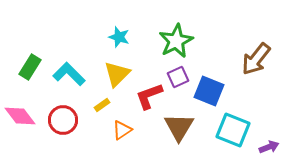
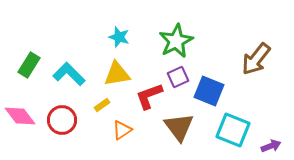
green rectangle: moved 1 px left, 2 px up
yellow triangle: rotated 36 degrees clockwise
red circle: moved 1 px left
brown triangle: rotated 8 degrees counterclockwise
purple arrow: moved 2 px right, 1 px up
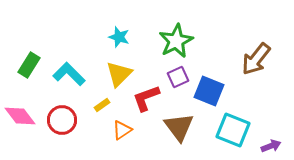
yellow triangle: moved 2 px right; rotated 36 degrees counterclockwise
red L-shape: moved 3 px left, 2 px down
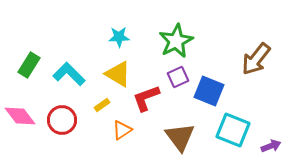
cyan star: rotated 20 degrees counterclockwise
yellow triangle: moved 1 px left; rotated 44 degrees counterclockwise
brown triangle: moved 1 px right, 10 px down
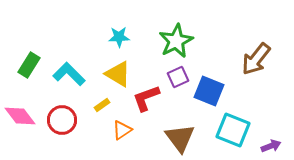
brown triangle: moved 1 px down
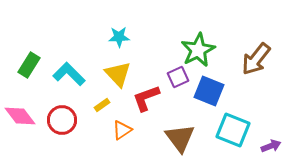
green star: moved 22 px right, 9 px down
yellow triangle: rotated 16 degrees clockwise
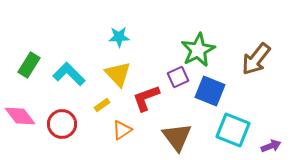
blue square: moved 1 px right
red circle: moved 4 px down
brown triangle: moved 3 px left, 1 px up
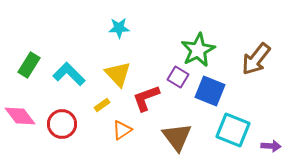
cyan star: moved 9 px up
purple square: rotated 35 degrees counterclockwise
purple arrow: rotated 24 degrees clockwise
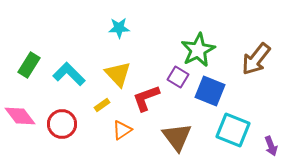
purple arrow: rotated 66 degrees clockwise
